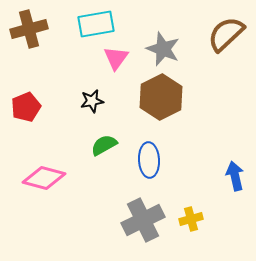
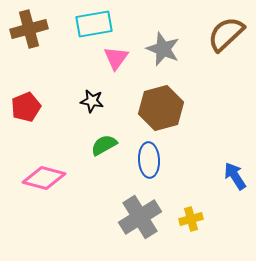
cyan rectangle: moved 2 px left
brown hexagon: moved 11 px down; rotated 12 degrees clockwise
black star: rotated 20 degrees clockwise
blue arrow: rotated 20 degrees counterclockwise
gray cross: moved 3 px left, 3 px up; rotated 6 degrees counterclockwise
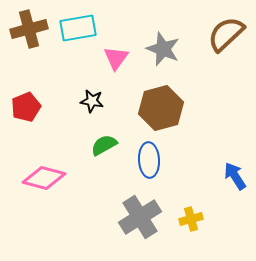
cyan rectangle: moved 16 px left, 4 px down
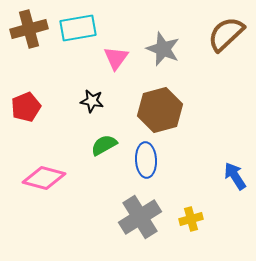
brown hexagon: moved 1 px left, 2 px down
blue ellipse: moved 3 px left
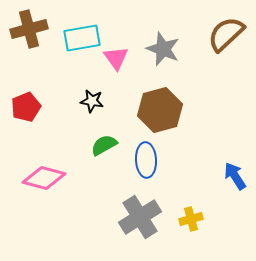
cyan rectangle: moved 4 px right, 10 px down
pink triangle: rotated 12 degrees counterclockwise
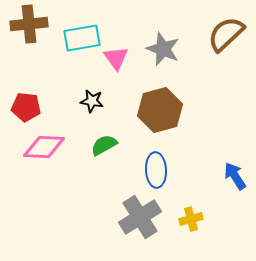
brown cross: moved 5 px up; rotated 9 degrees clockwise
red pentagon: rotated 28 degrees clockwise
blue ellipse: moved 10 px right, 10 px down
pink diamond: moved 31 px up; rotated 12 degrees counterclockwise
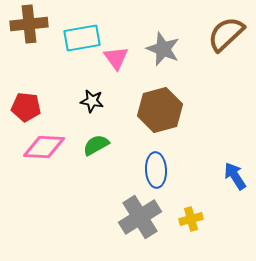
green semicircle: moved 8 px left
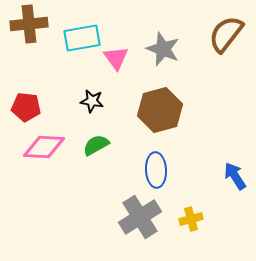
brown semicircle: rotated 9 degrees counterclockwise
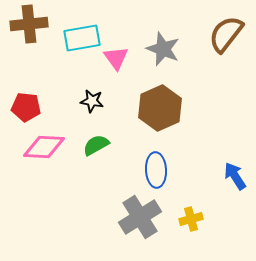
brown hexagon: moved 2 px up; rotated 9 degrees counterclockwise
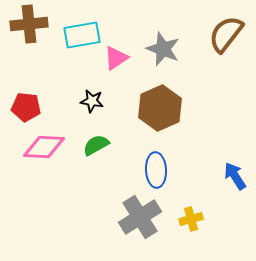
cyan rectangle: moved 3 px up
pink triangle: rotated 32 degrees clockwise
